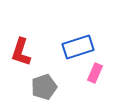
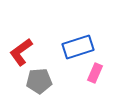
red L-shape: rotated 36 degrees clockwise
gray pentagon: moved 5 px left, 6 px up; rotated 15 degrees clockwise
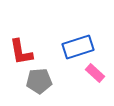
red L-shape: rotated 64 degrees counterclockwise
pink rectangle: rotated 72 degrees counterclockwise
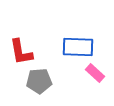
blue rectangle: rotated 20 degrees clockwise
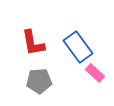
blue rectangle: rotated 52 degrees clockwise
red L-shape: moved 12 px right, 9 px up
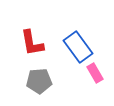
red L-shape: moved 1 px left
pink rectangle: rotated 18 degrees clockwise
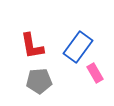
red L-shape: moved 3 px down
blue rectangle: rotated 72 degrees clockwise
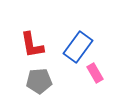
red L-shape: moved 1 px up
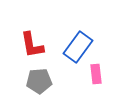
pink rectangle: moved 1 px right, 1 px down; rotated 24 degrees clockwise
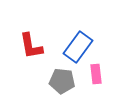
red L-shape: moved 1 px left, 1 px down
gray pentagon: moved 23 px right; rotated 10 degrees clockwise
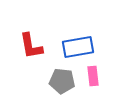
blue rectangle: rotated 44 degrees clockwise
pink rectangle: moved 3 px left, 2 px down
